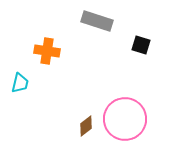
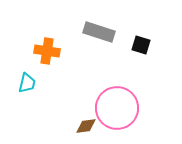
gray rectangle: moved 2 px right, 11 px down
cyan trapezoid: moved 7 px right
pink circle: moved 8 px left, 11 px up
brown diamond: rotated 30 degrees clockwise
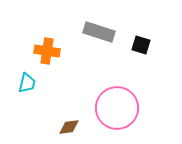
brown diamond: moved 17 px left, 1 px down
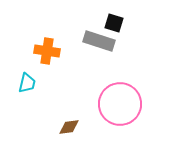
gray rectangle: moved 9 px down
black square: moved 27 px left, 22 px up
pink circle: moved 3 px right, 4 px up
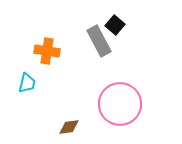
black square: moved 1 px right, 2 px down; rotated 24 degrees clockwise
gray rectangle: rotated 44 degrees clockwise
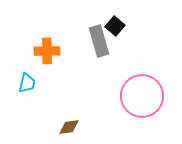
black square: moved 1 px down
gray rectangle: rotated 12 degrees clockwise
orange cross: rotated 10 degrees counterclockwise
pink circle: moved 22 px right, 8 px up
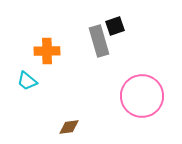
black square: rotated 30 degrees clockwise
cyan trapezoid: moved 2 px up; rotated 115 degrees clockwise
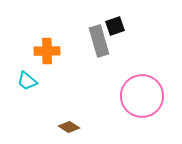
brown diamond: rotated 40 degrees clockwise
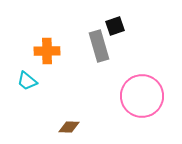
gray rectangle: moved 5 px down
brown diamond: rotated 30 degrees counterclockwise
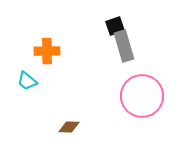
gray rectangle: moved 25 px right
